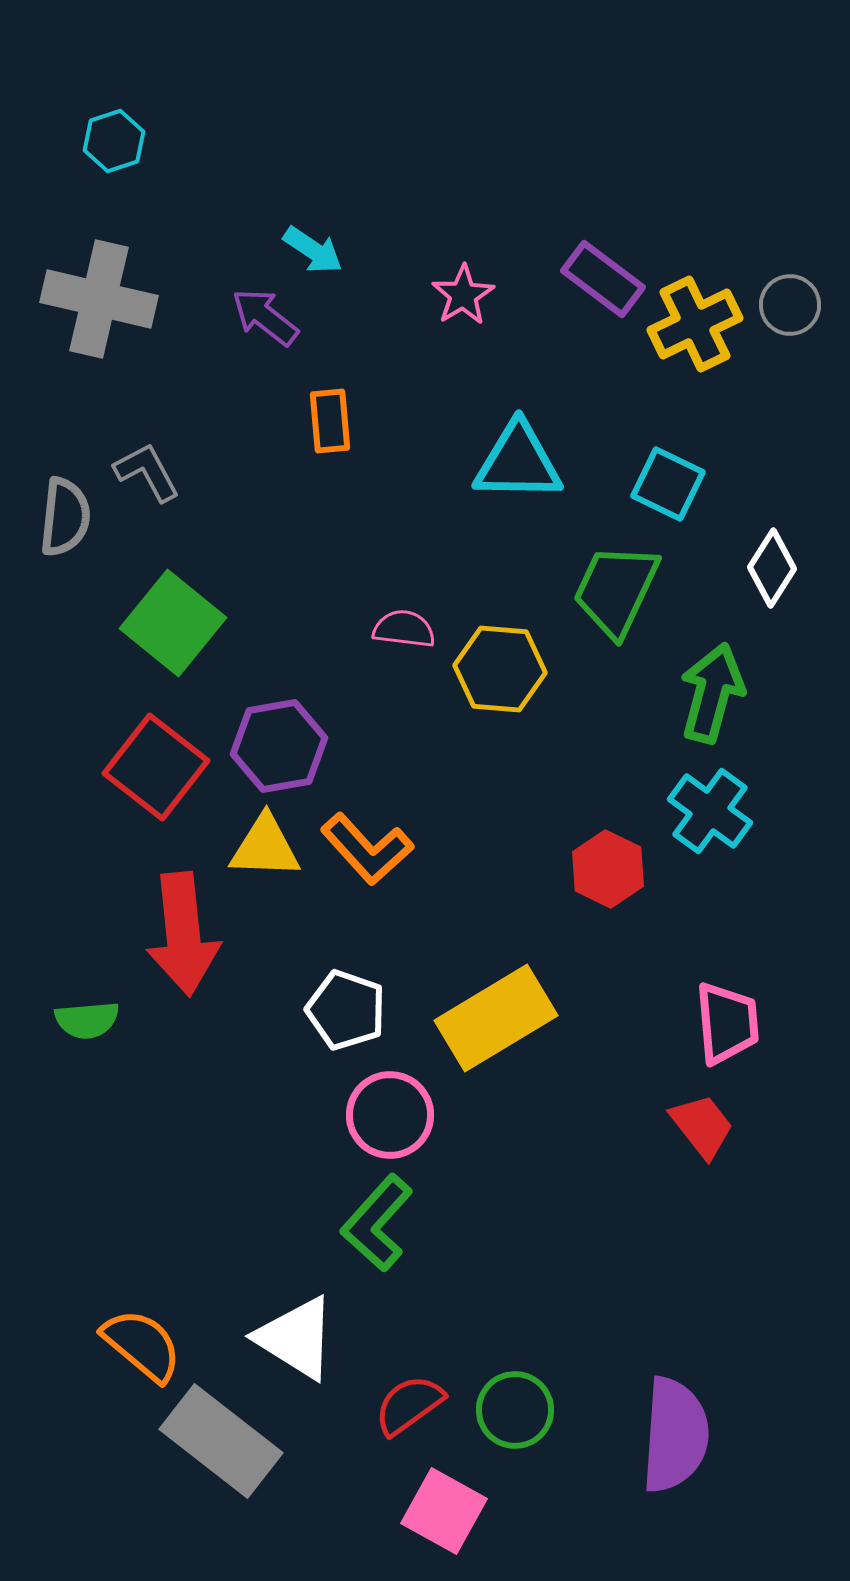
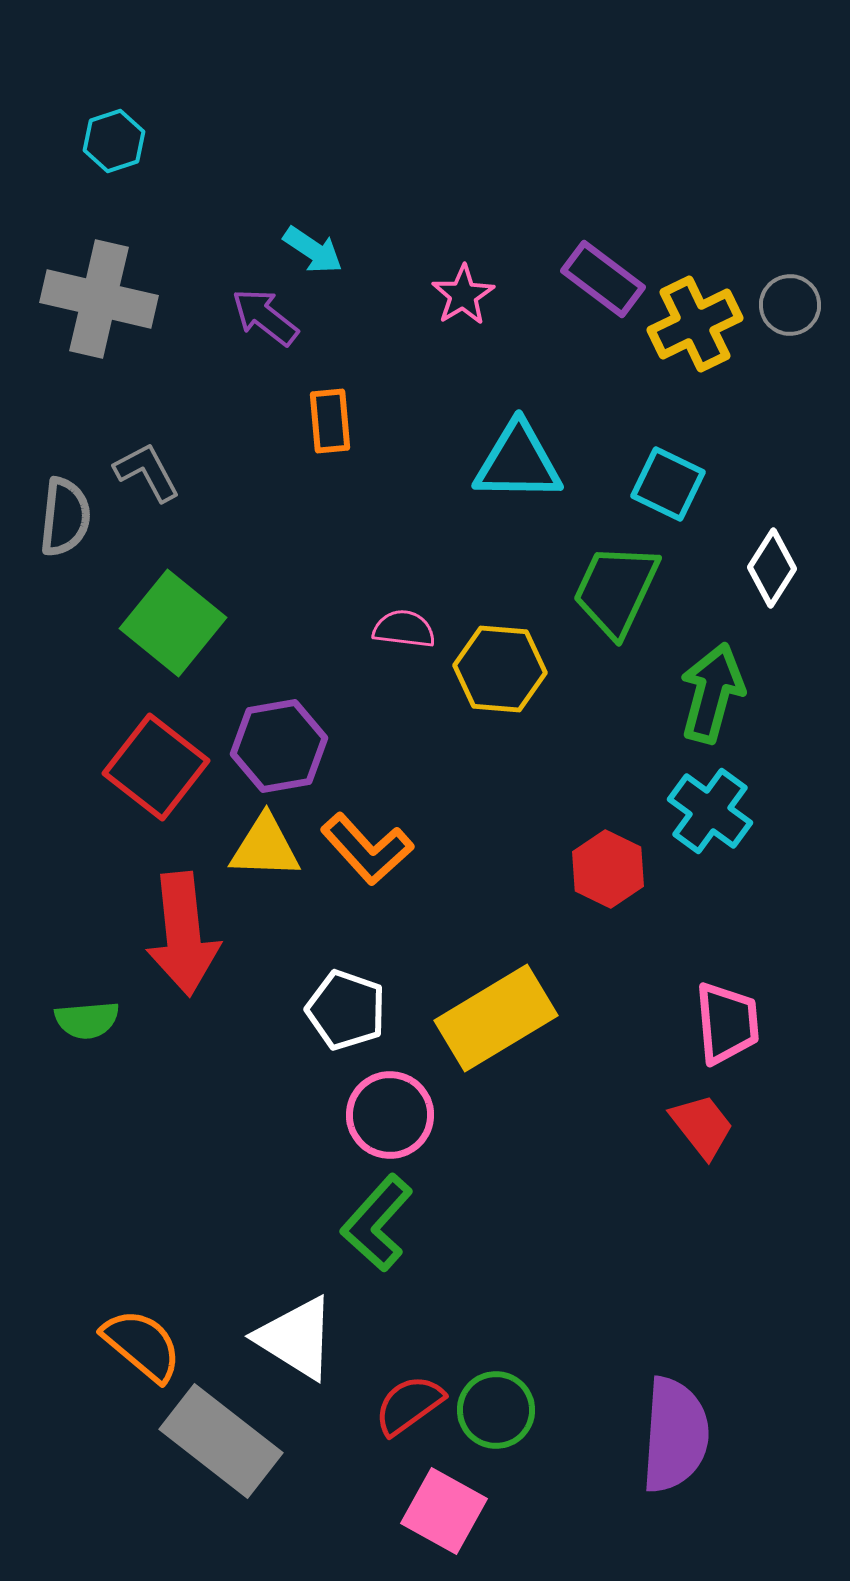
green circle: moved 19 px left
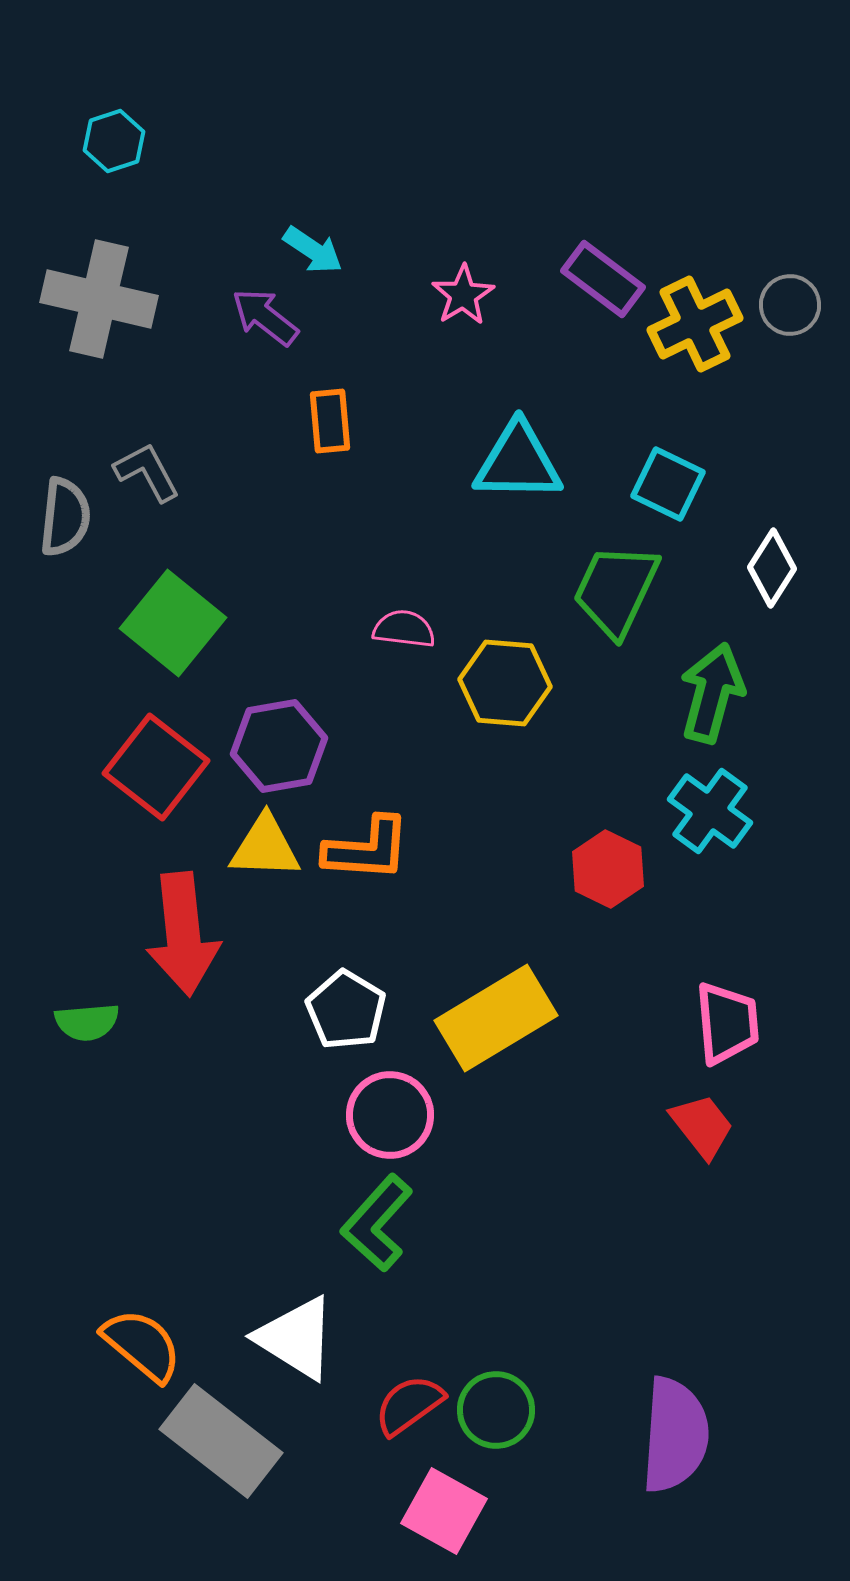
yellow hexagon: moved 5 px right, 14 px down
orange L-shape: rotated 44 degrees counterclockwise
white pentagon: rotated 12 degrees clockwise
green semicircle: moved 2 px down
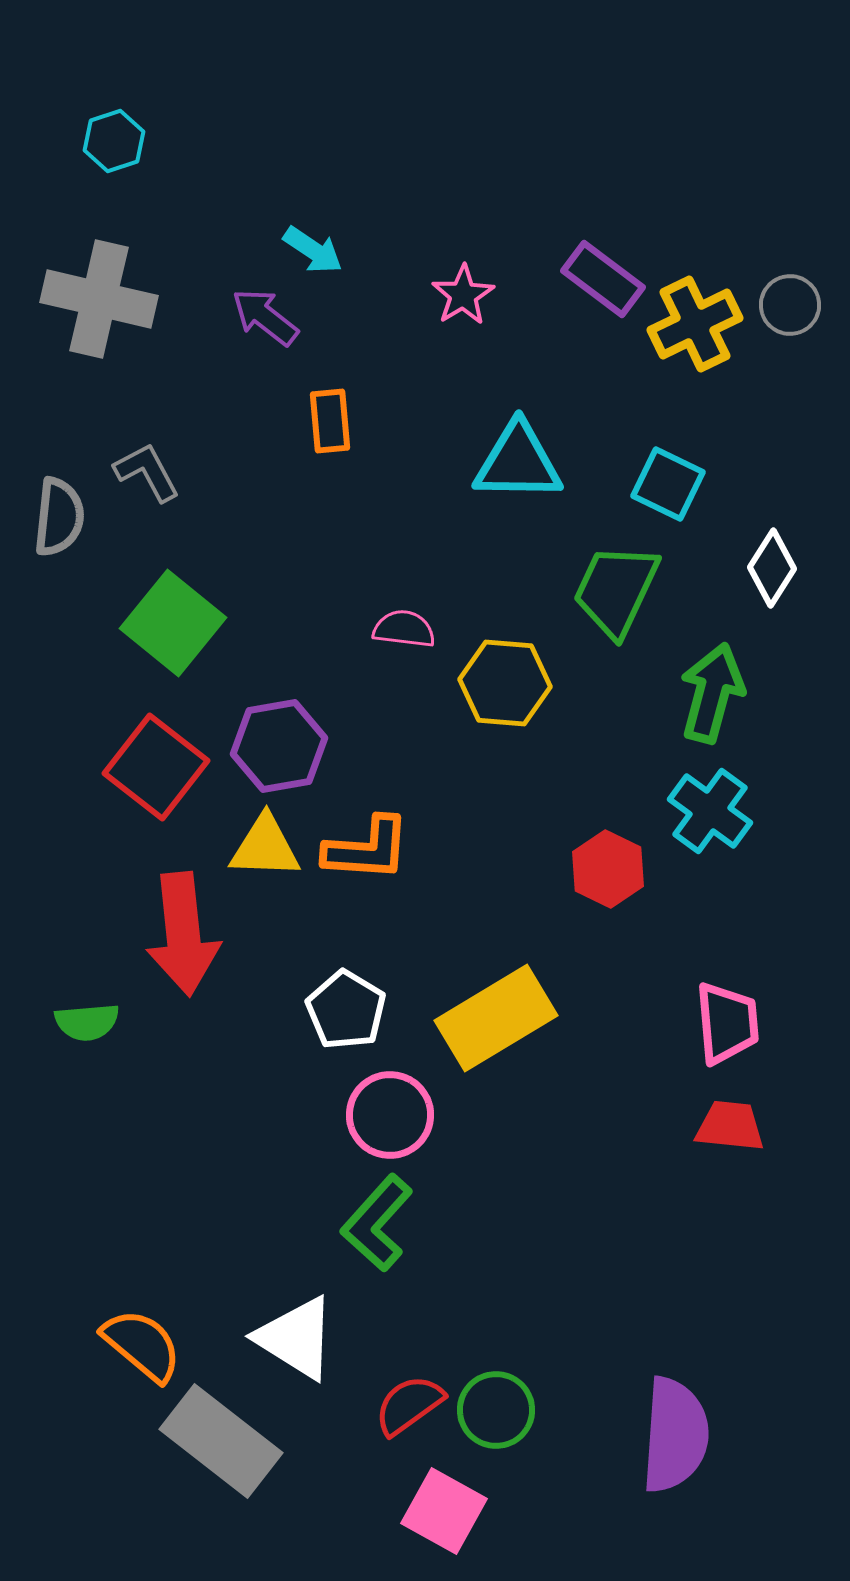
gray semicircle: moved 6 px left
red trapezoid: moved 28 px right; rotated 46 degrees counterclockwise
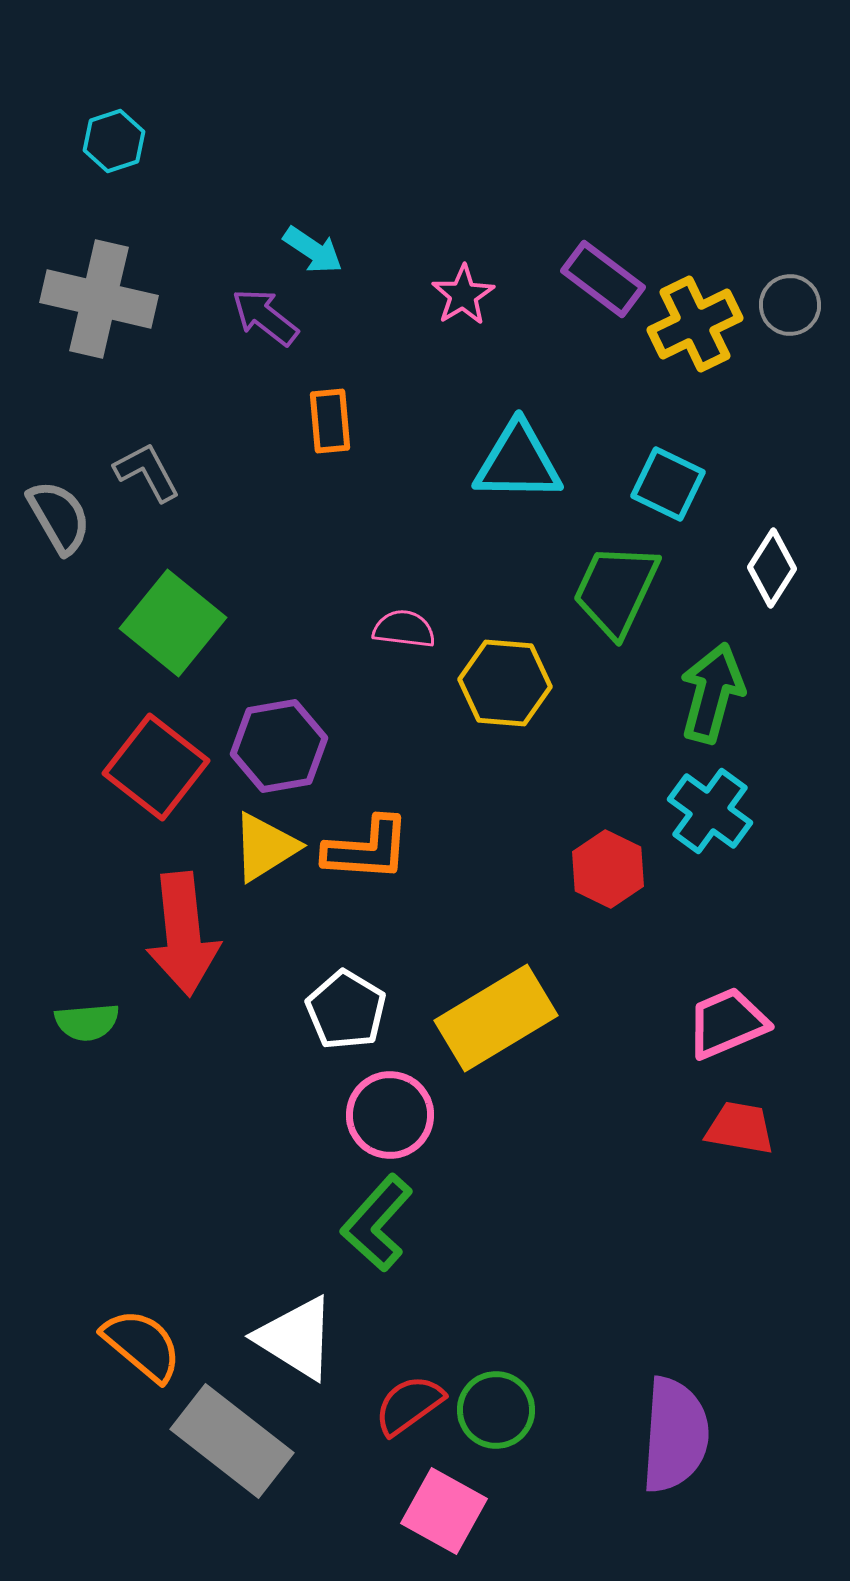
gray semicircle: rotated 36 degrees counterclockwise
yellow triangle: rotated 34 degrees counterclockwise
pink trapezoid: rotated 108 degrees counterclockwise
red trapezoid: moved 10 px right, 2 px down; rotated 4 degrees clockwise
gray rectangle: moved 11 px right
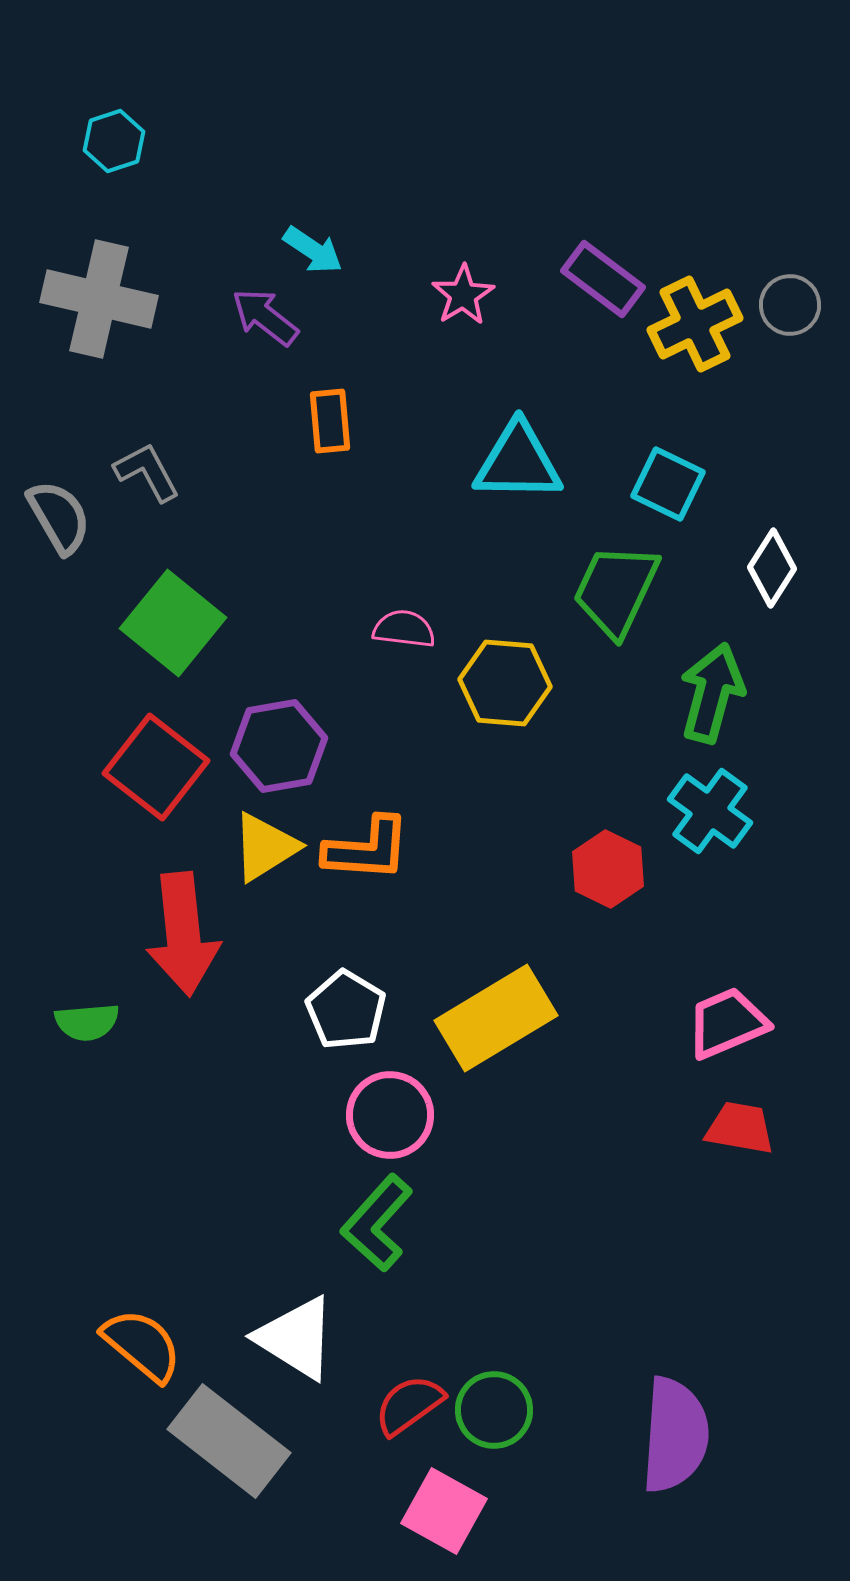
green circle: moved 2 px left
gray rectangle: moved 3 px left
